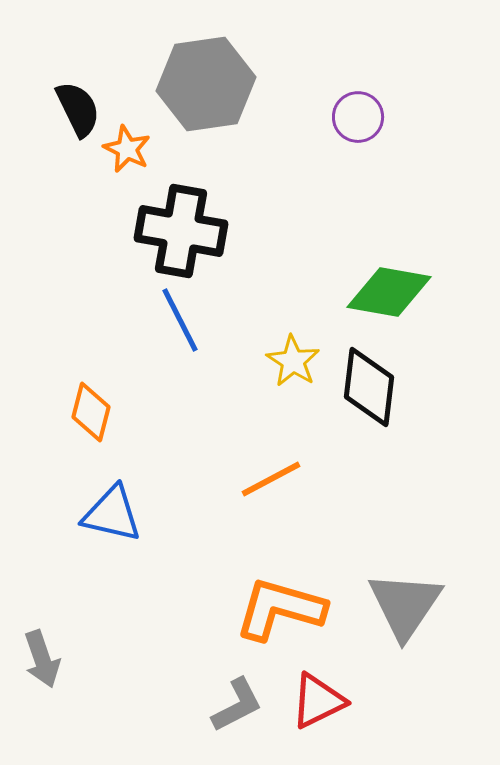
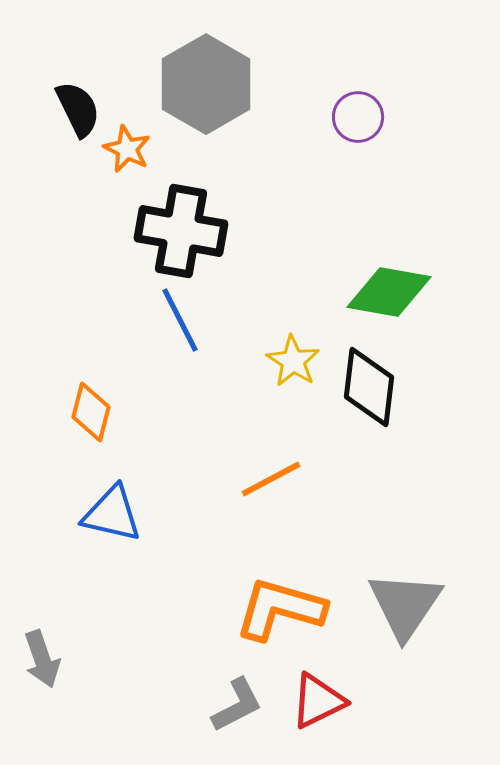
gray hexagon: rotated 22 degrees counterclockwise
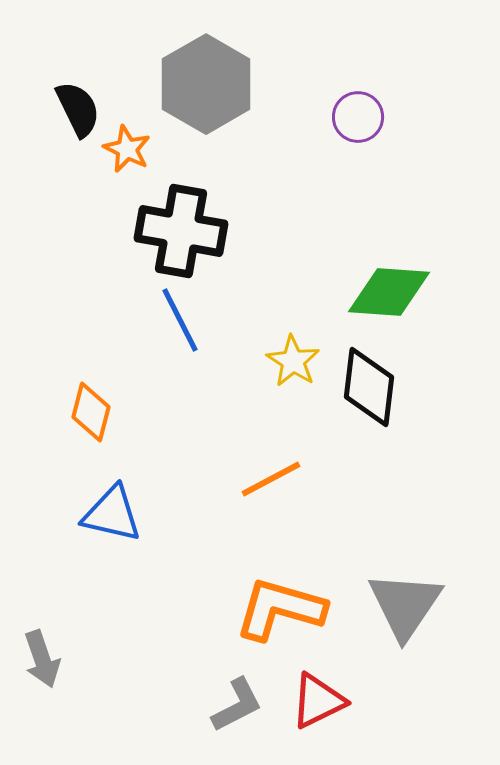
green diamond: rotated 6 degrees counterclockwise
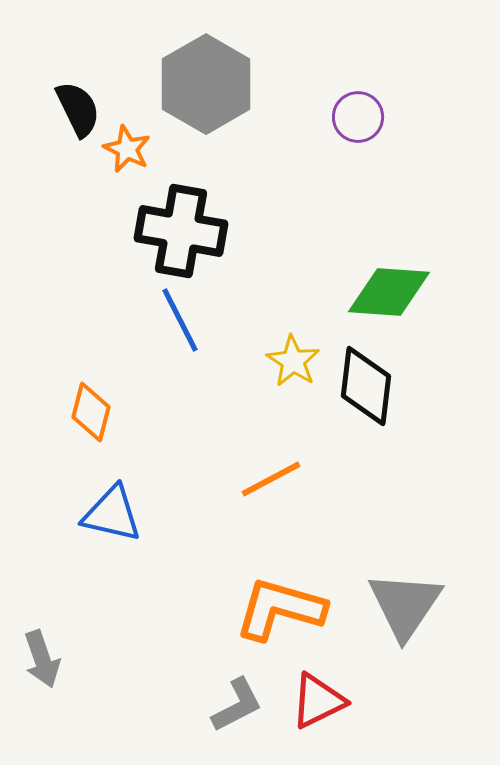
black diamond: moved 3 px left, 1 px up
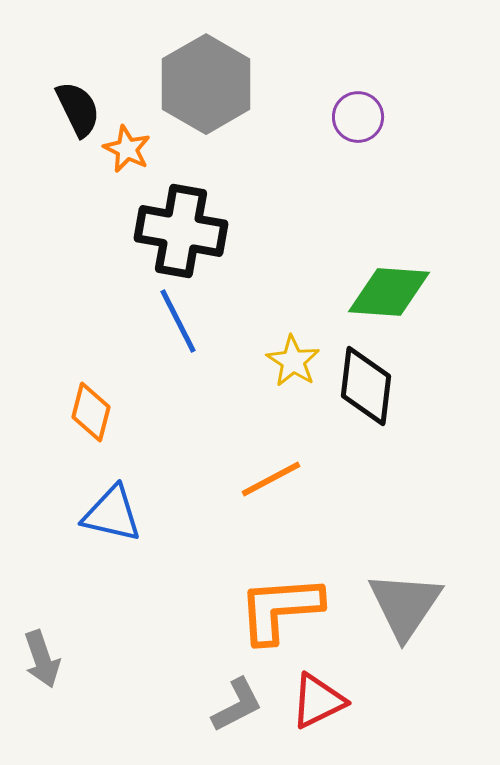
blue line: moved 2 px left, 1 px down
orange L-shape: rotated 20 degrees counterclockwise
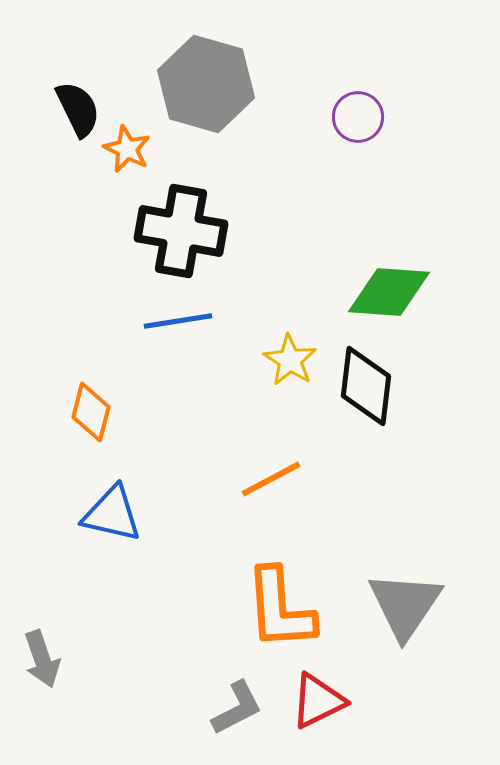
gray hexagon: rotated 14 degrees counterclockwise
blue line: rotated 72 degrees counterclockwise
yellow star: moved 3 px left, 1 px up
orange L-shape: rotated 90 degrees counterclockwise
gray L-shape: moved 3 px down
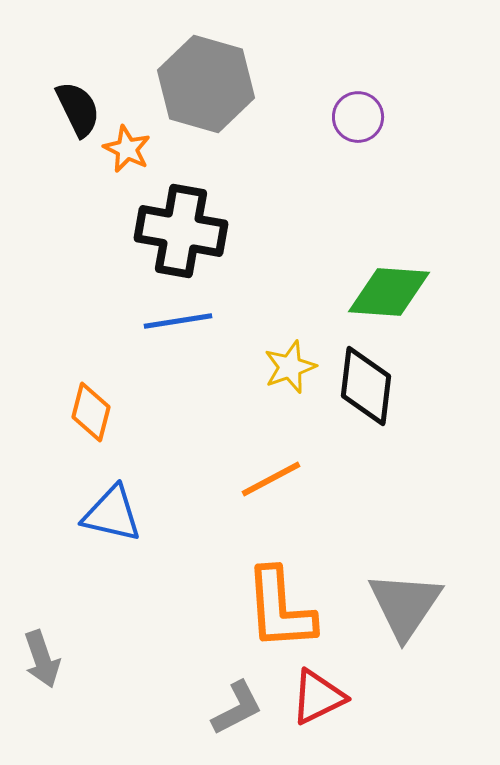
yellow star: moved 7 px down; rotated 20 degrees clockwise
red triangle: moved 4 px up
